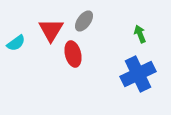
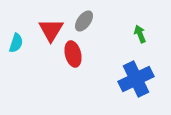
cyan semicircle: rotated 36 degrees counterclockwise
blue cross: moved 2 px left, 5 px down
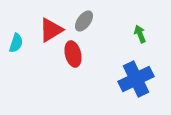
red triangle: rotated 28 degrees clockwise
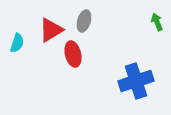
gray ellipse: rotated 20 degrees counterclockwise
green arrow: moved 17 px right, 12 px up
cyan semicircle: moved 1 px right
blue cross: moved 2 px down; rotated 8 degrees clockwise
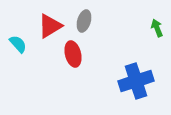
green arrow: moved 6 px down
red triangle: moved 1 px left, 4 px up
cyan semicircle: moved 1 px right, 1 px down; rotated 60 degrees counterclockwise
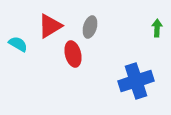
gray ellipse: moved 6 px right, 6 px down
green arrow: rotated 24 degrees clockwise
cyan semicircle: rotated 18 degrees counterclockwise
